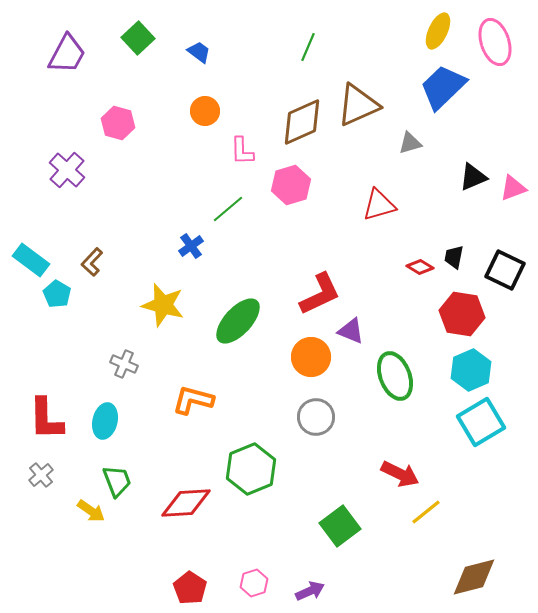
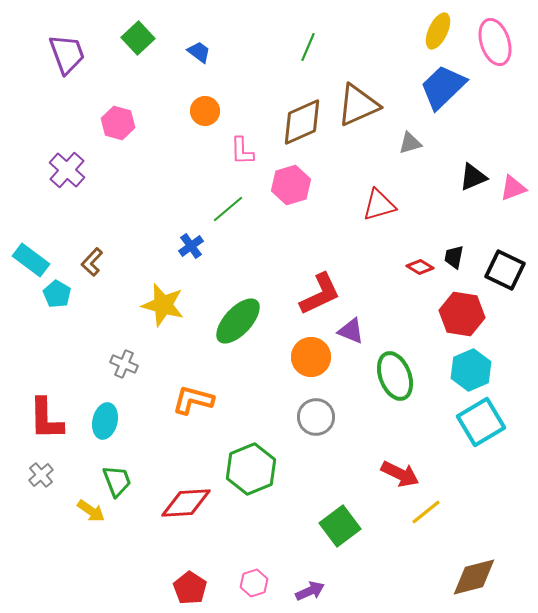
purple trapezoid at (67, 54): rotated 48 degrees counterclockwise
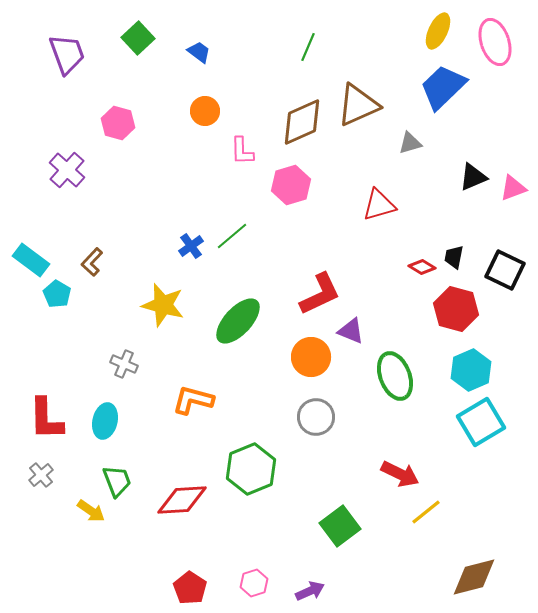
green line at (228, 209): moved 4 px right, 27 px down
red diamond at (420, 267): moved 2 px right
red hexagon at (462, 314): moved 6 px left, 5 px up; rotated 6 degrees clockwise
red diamond at (186, 503): moved 4 px left, 3 px up
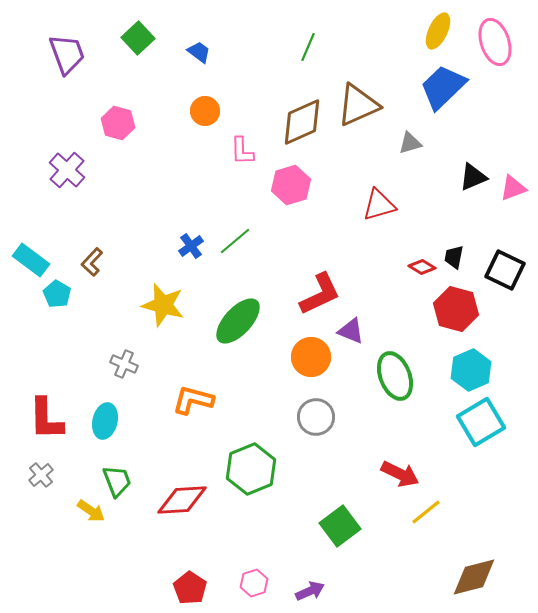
green line at (232, 236): moved 3 px right, 5 px down
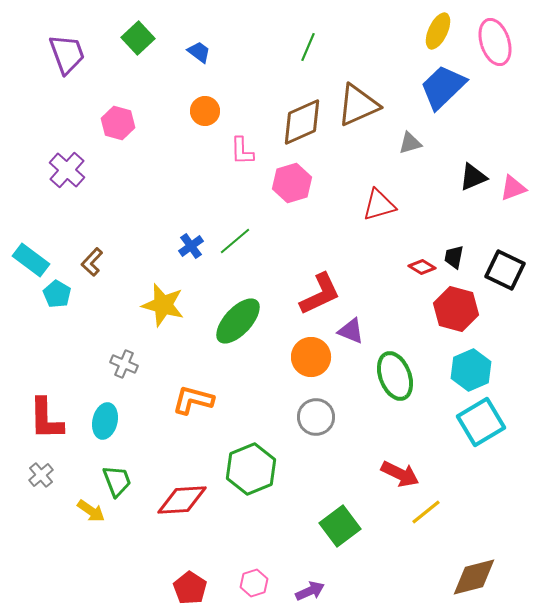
pink hexagon at (291, 185): moved 1 px right, 2 px up
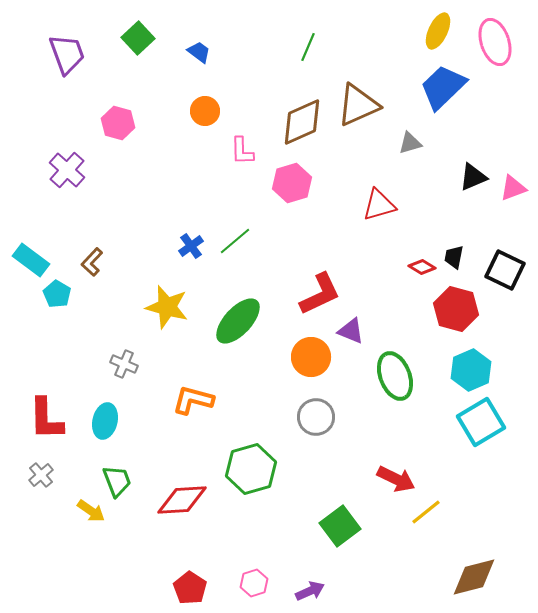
yellow star at (163, 305): moved 4 px right, 2 px down
green hexagon at (251, 469): rotated 6 degrees clockwise
red arrow at (400, 474): moved 4 px left, 5 px down
